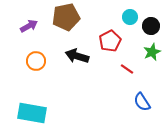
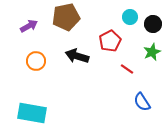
black circle: moved 2 px right, 2 px up
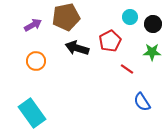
purple arrow: moved 4 px right, 1 px up
green star: rotated 24 degrees clockwise
black arrow: moved 8 px up
cyan rectangle: rotated 44 degrees clockwise
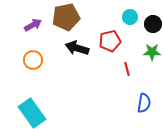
red pentagon: rotated 15 degrees clockwise
orange circle: moved 3 px left, 1 px up
red line: rotated 40 degrees clockwise
blue semicircle: moved 2 px right, 1 px down; rotated 138 degrees counterclockwise
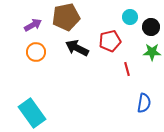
black circle: moved 2 px left, 3 px down
black arrow: rotated 10 degrees clockwise
orange circle: moved 3 px right, 8 px up
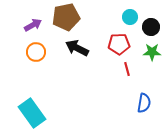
red pentagon: moved 9 px right, 3 px down; rotated 10 degrees clockwise
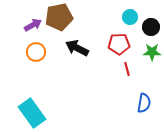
brown pentagon: moved 7 px left
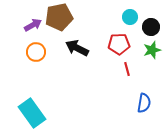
green star: moved 2 px up; rotated 18 degrees counterclockwise
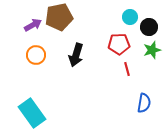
black circle: moved 2 px left
black arrow: moved 1 px left, 7 px down; rotated 100 degrees counterclockwise
orange circle: moved 3 px down
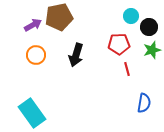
cyan circle: moved 1 px right, 1 px up
